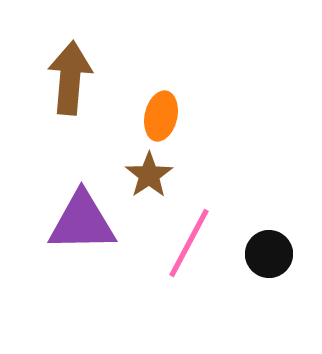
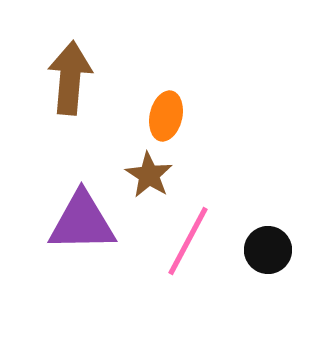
orange ellipse: moved 5 px right
brown star: rotated 6 degrees counterclockwise
pink line: moved 1 px left, 2 px up
black circle: moved 1 px left, 4 px up
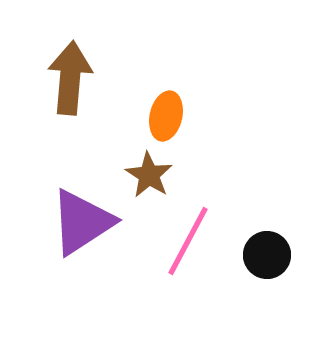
purple triangle: rotated 32 degrees counterclockwise
black circle: moved 1 px left, 5 px down
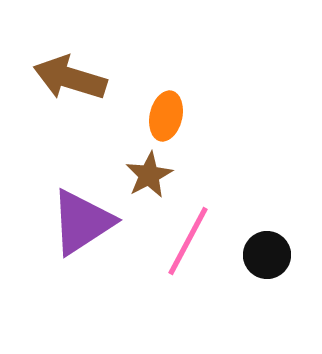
brown arrow: rotated 78 degrees counterclockwise
brown star: rotated 12 degrees clockwise
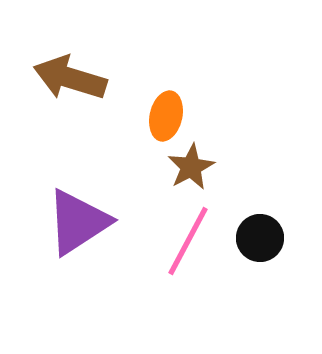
brown star: moved 42 px right, 8 px up
purple triangle: moved 4 px left
black circle: moved 7 px left, 17 px up
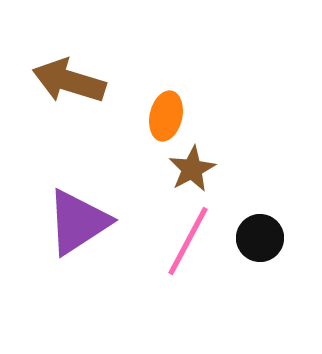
brown arrow: moved 1 px left, 3 px down
brown star: moved 1 px right, 2 px down
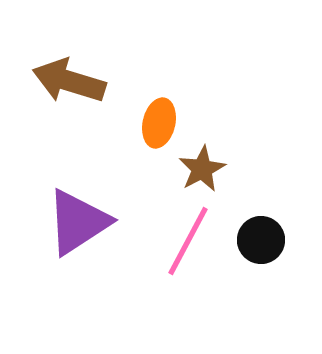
orange ellipse: moved 7 px left, 7 px down
brown star: moved 10 px right
black circle: moved 1 px right, 2 px down
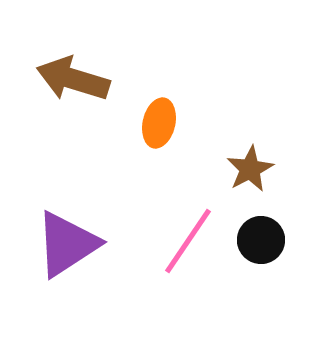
brown arrow: moved 4 px right, 2 px up
brown star: moved 48 px right
purple triangle: moved 11 px left, 22 px down
pink line: rotated 6 degrees clockwise
